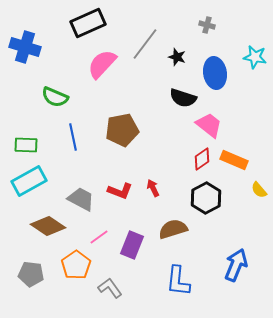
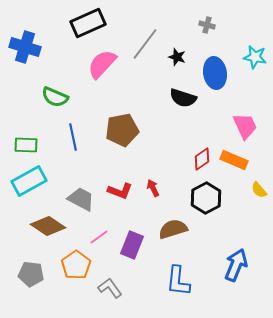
pink trapezoid: moved 36 px right, 1 px down; rotated 28 degrees clockwise
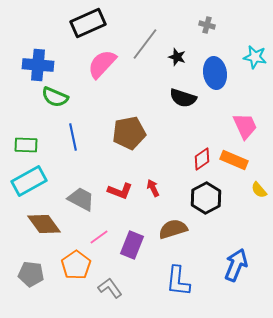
blue cross: moved 13 px right, 18 px down; rotated 12 degrees counterclockwise
brown pentagon: moved 7 px right, 3 px down
brown diamond: moved 4 px left, 2 px up; rotated 20 degrees clockwise
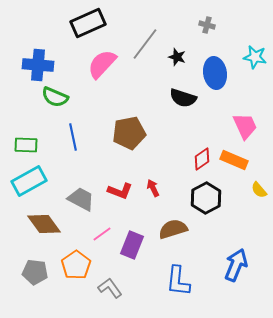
pink line: moved 3 px right, 3 px up
gray pentagon: moved 4 px right, 2 px up
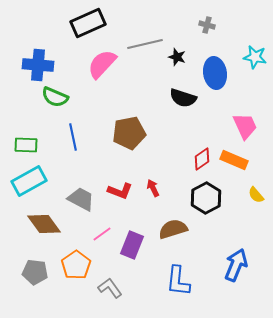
gray line: rotated 40 degrees clockwise
yellow semicircle: moved 3 px left, 5 px down
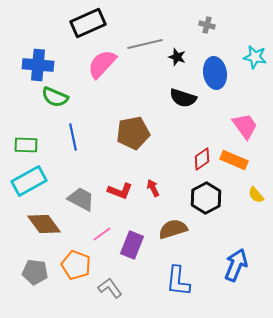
pink trapezoid: rotated 12 degrees counterclockwise
brown pentagon: moved 4 px right
orange pentagon: rotated 16 degrees counterclockwise
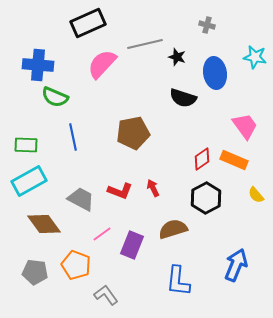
gray L-shape: moved 4 px left, 7 px down
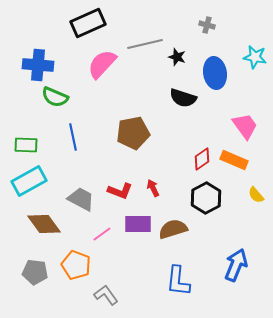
purple rectangle: moved 6 px right, 21 px up; rotated 68 degrees clockwise
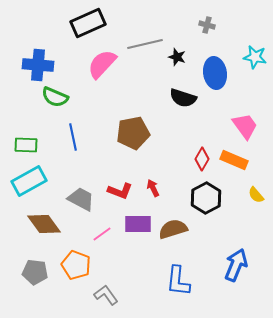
red diamond: rotated 25 degrees counterclockwise
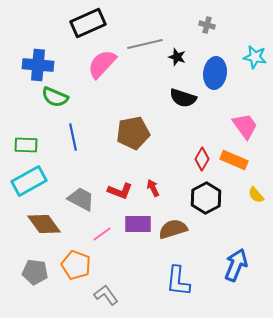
blue ellipse: rotated 16 degrees clockwise
